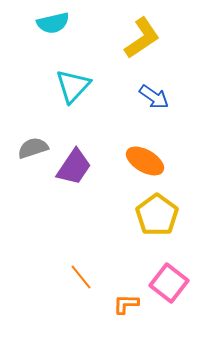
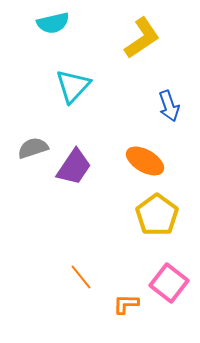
blue arrow: moved 15 px right, 9 px down; rotated 36 degrees clockwise
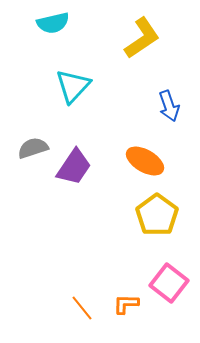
orange line: moved 1 px right, 31 px down
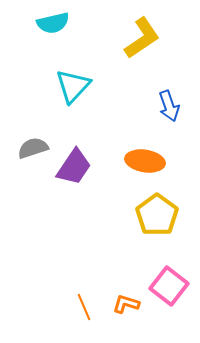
orange ellipse: rotated 21 degrees counterclockwise
pink square: moved 3 px down
orange L-shape: rotated 16 degrees clockwise
orange line: moved 2 px right, 1 px up; rotated 16 degrees clockwise
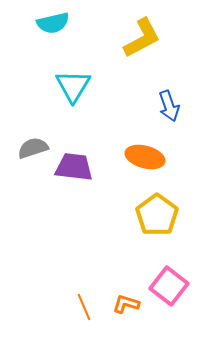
yellow L-shape: rotated 6 degrees clockwise
cyan triangle: rotated 12 degrees counterclockwise
orange ellipse: moved 4 px up; rotated 6 degrees clockwise
purple trapezoid: rotated 117 degrees counterclockwise
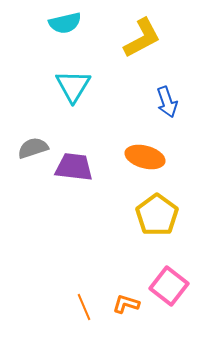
cyan semicircle: moved 12 px right
blue arrow: moved 2 px left, 4 px up
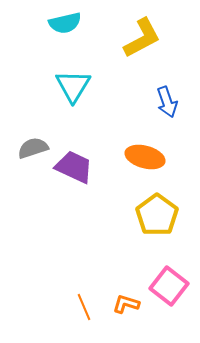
purple trapezoid: rotated 18 degrees clockwise
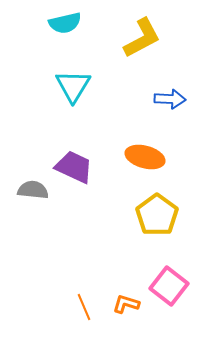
blue arrow: moved 3 px right, 3 px up; rotated 68 degrees counterclockwise
gray semicircle: moved 42 px down; rotated 24 degrees clockwise
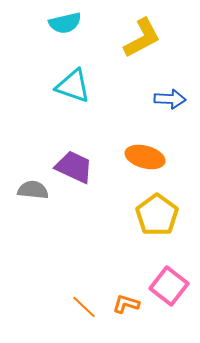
cyan triangle: rotated 42 degrees counterclockwise
orange line: rotated 24 degrees counterclockwise
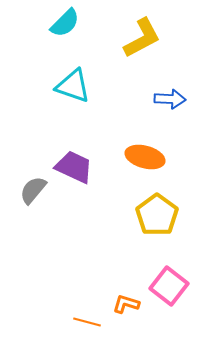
cyan semicircle: rotated 32 degrees counterclockwise
gray semicircle: rotated 56 degrees counterclockwise
orange line: moved 3 px right, 15 px down; rotated 28 degrees counterclockwise
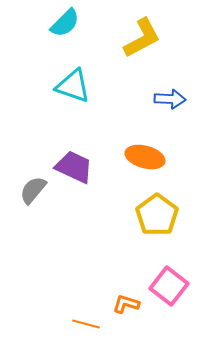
orange line: moved 1 px left, 2 px down
